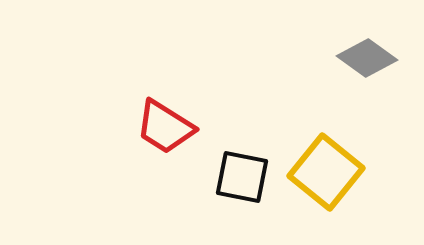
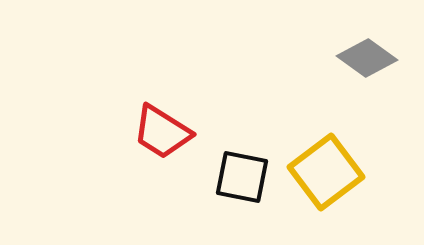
red trapezoid: moved 3 px left, 5 px down
yellow square: rotated 14 degrees clockwise
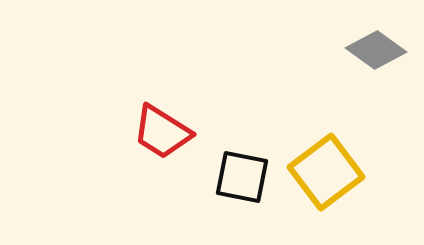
gray diamond: moved 9 px right, 8 px up
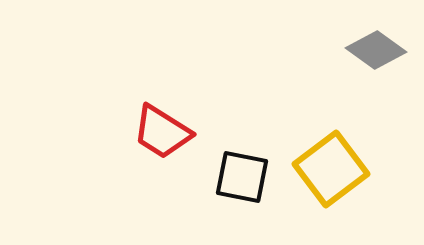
yellow square: moved 5 px right, 3 px up
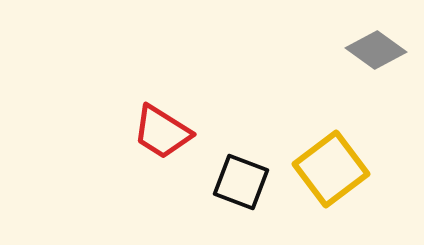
black square: moved 1 px left, 5 px down; rotated 10 degrees clockwise
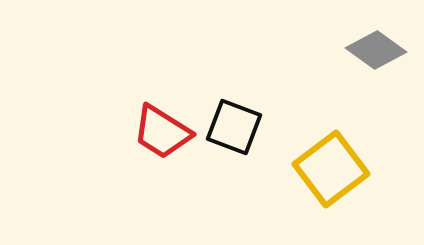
black square: moved 7 px left, 55 px up
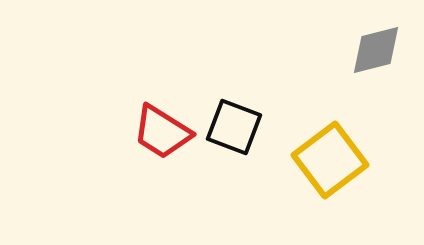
gray diamond: rotated 50 degrees counterclockwise
yellow square: moved 1 px left, 9 px up
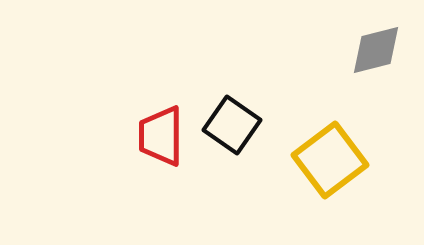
black square: moved 2 px left, 2 px up; rotated 14 degrees clockwise
red trapezoid: moved 1 px left, 4 px down; rotated 58 degrees clockwise
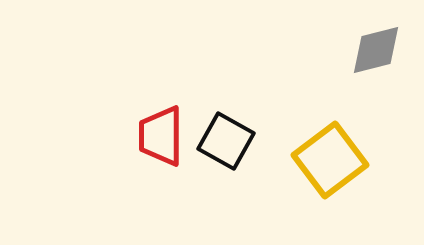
black square: moved 6 px left, 16 px down; rotated 6 degrees counterclockwise
